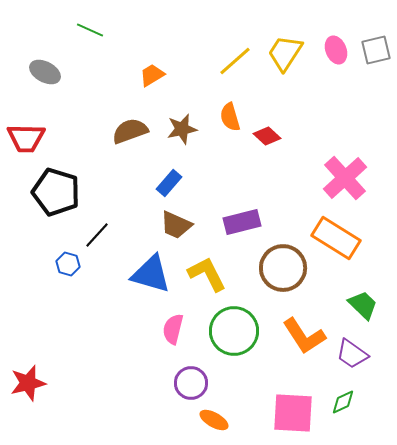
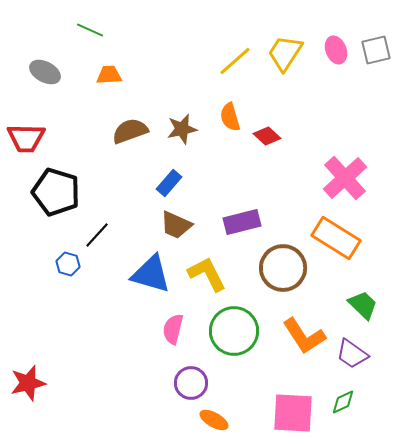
orange trapezoid: moved 43 px left; rotated 28 degrees clockwise
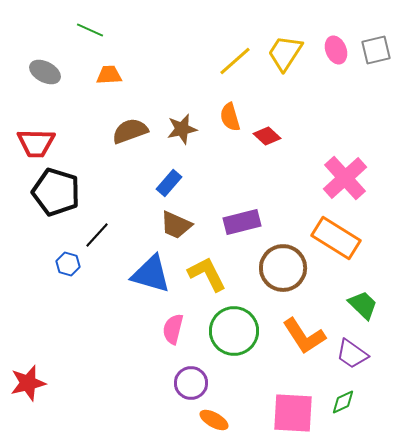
red trapezoid: moved 10 px right, 5 px down
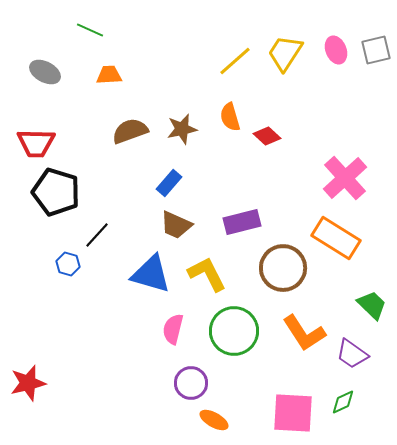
green trapezoid: moved 9 px right
orange L-shape: moved 3 px up
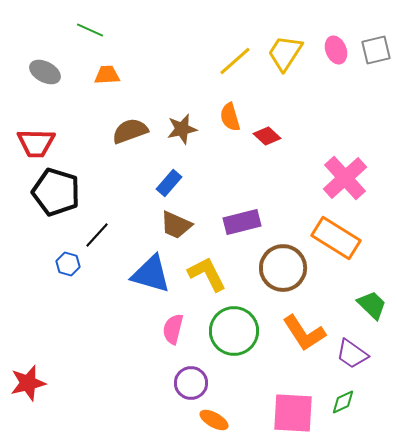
orange trapezoid: moved 2 px left
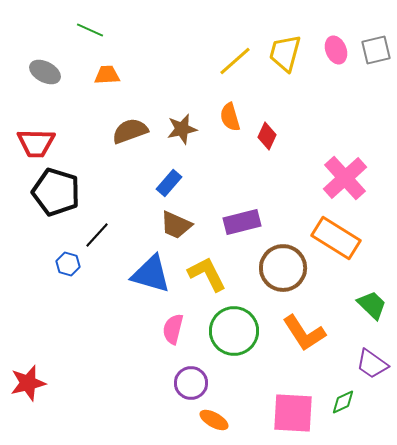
yellow trapezoid: rotated 18 degrees counterclockwise
red diamond: rotated 72 degrees clockwise
purple trapezoid: moved 20 px right, 10 px down
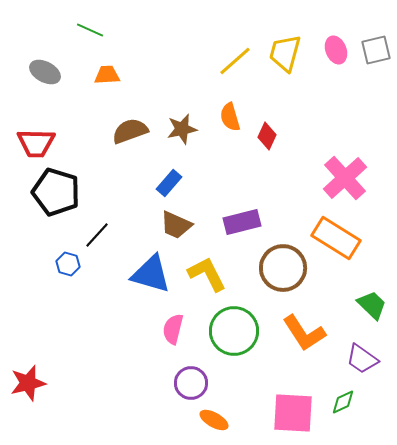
purple trapezoid: moved 10 px left, 5 px up
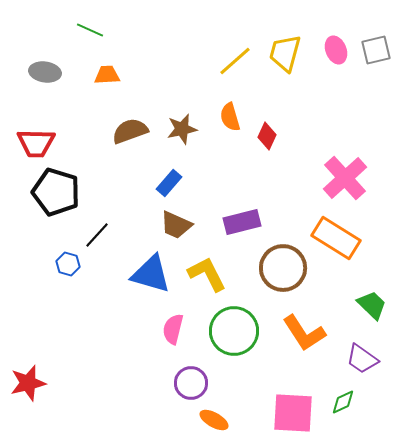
gray ellipse: rotated 20 degrees counterclockwise
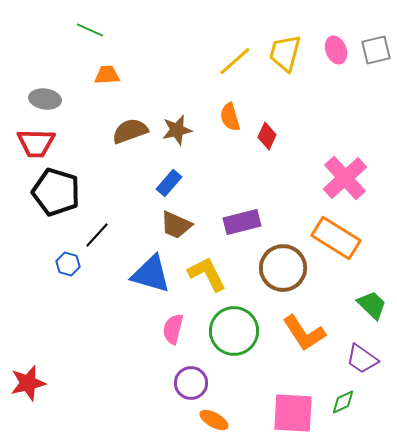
gray ellipse: moved 27 px down
brown star: moved 5 px left, 1 px down
